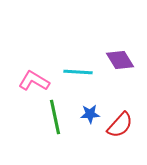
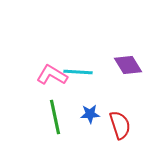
purple diamond: moved 8 px right, 5 px down
pink L-shape: moved 18 px right, 6 px up
red semicircle: rotated 60 degrees counterclockwise
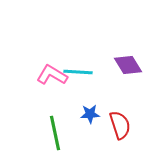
green line: moved 16 px down
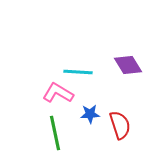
pink L-shape: moved 6 px right, 18 px down
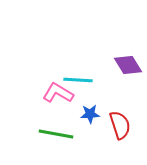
cyan line: moved 8 px down
green line: moved 1 px right, 1 px down; rotated 68 degrees counterclockwise
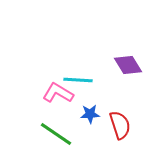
green line: rotated 24 degrees clockwise
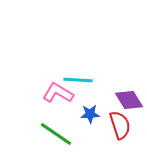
purple diamond: moved 1 px right, 35 px down
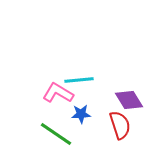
cyan line: moved 1 px right; rotated 8 degrees counterclockwise
blue star: moved 9 px left
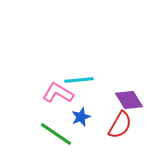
blue star: moved 3 px down; rotated 18 degrees counterclockwise
red semicircle: rotated 48 degrees clockwise
